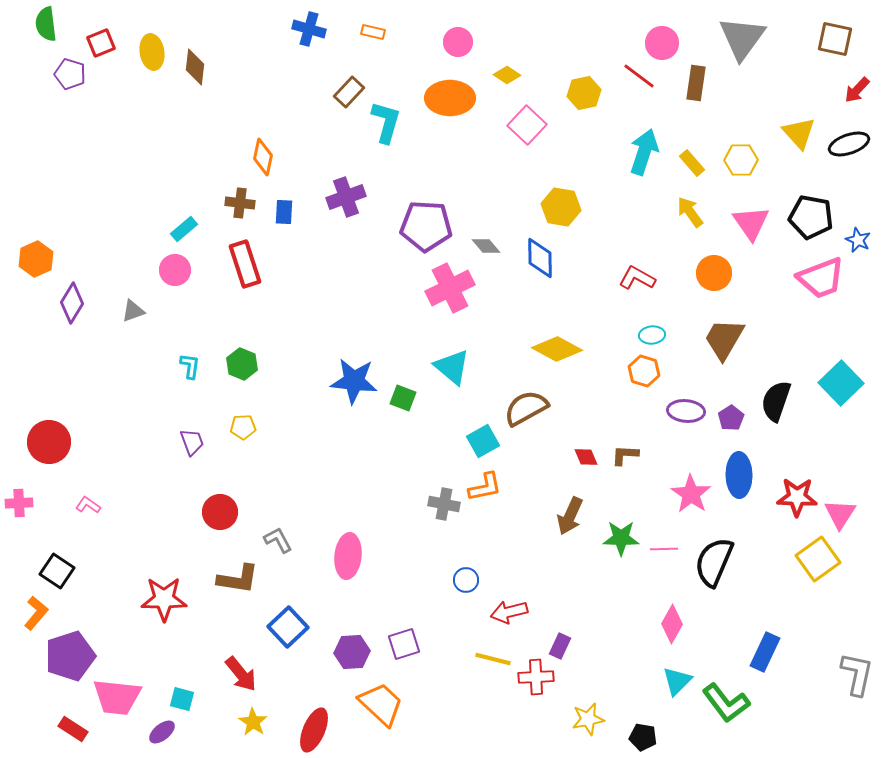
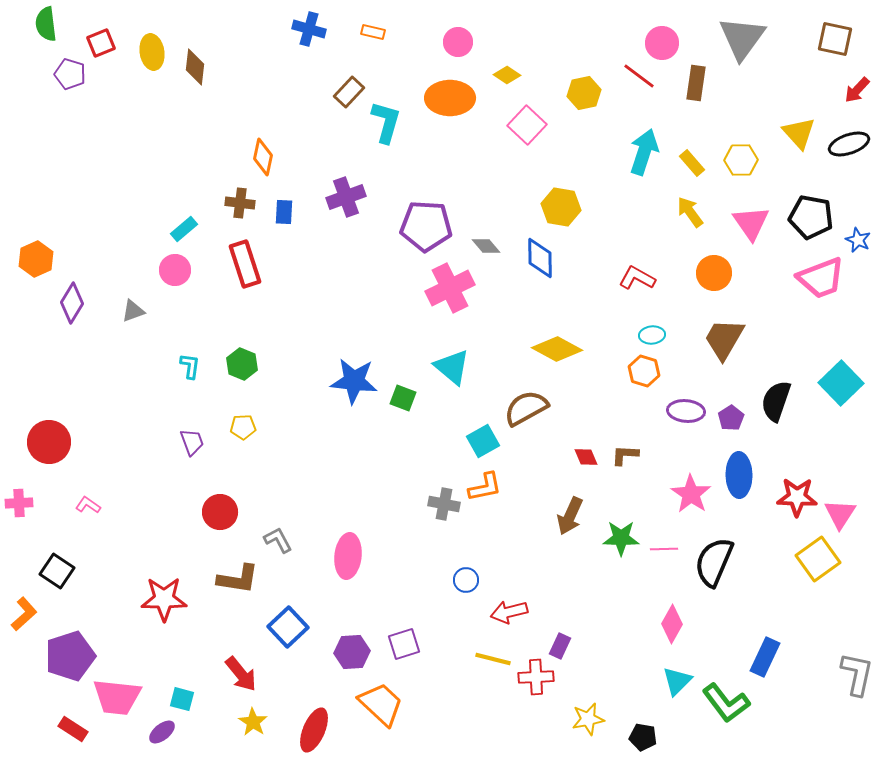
orange L-shape at (36, 613): moved 12 px left, 1 px down; rotated 8 degrees clockwise
blue rectangle at (765, 652): moved 5 px down
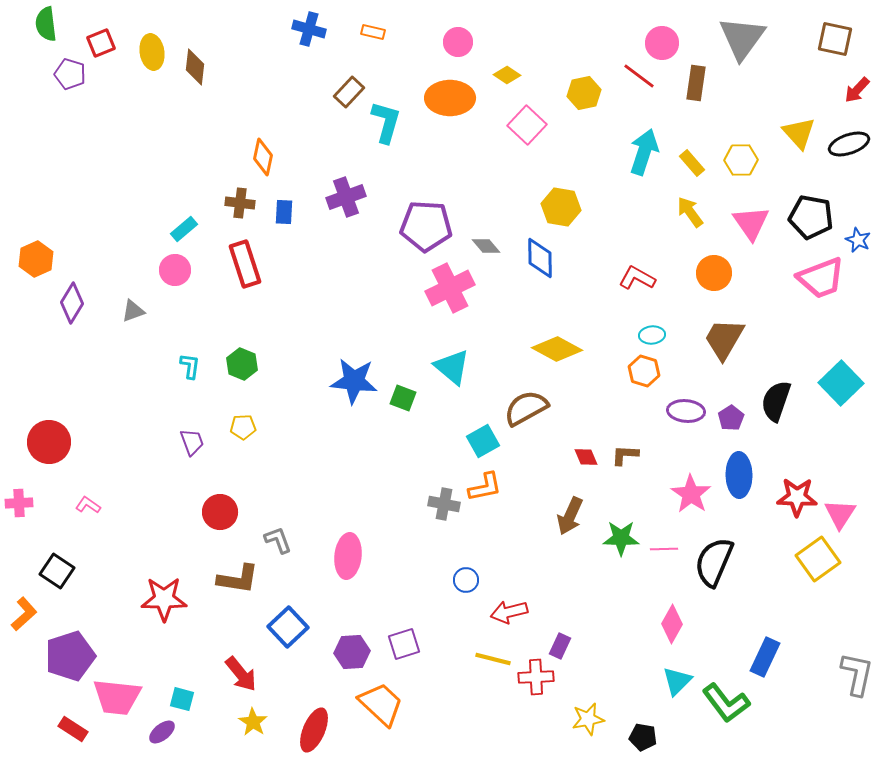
gray L-shape at (278, 540): rotated 8 degrees clockwise
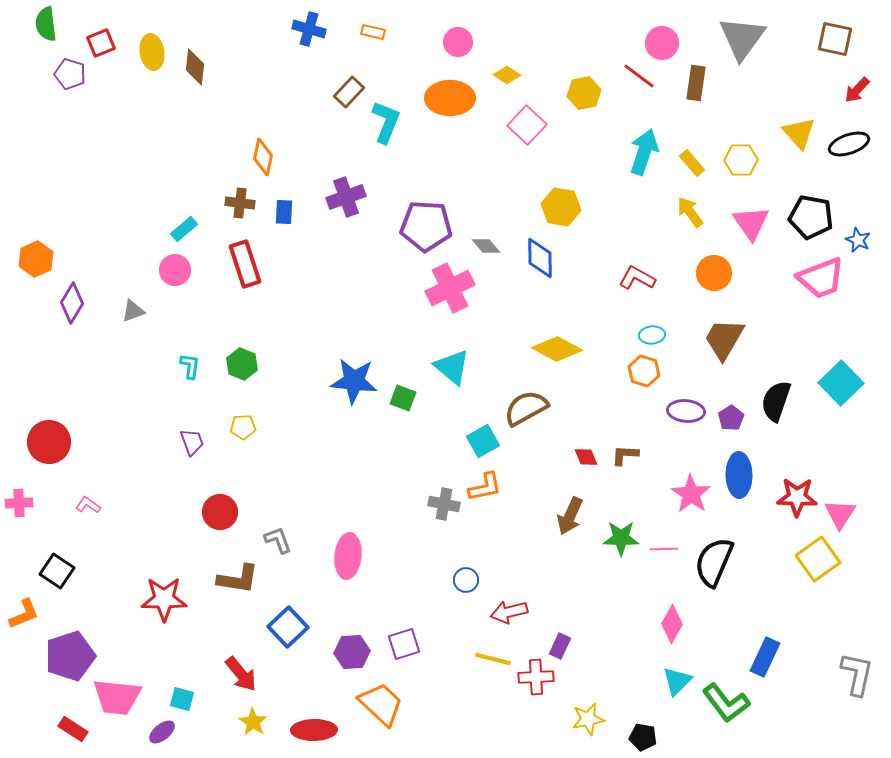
cyan L-shape at (386, 122): rotated 6 degrees clockwise
orange L-shape at (24, 614): rotated 20 degrees clockwise
red ellipse at (314, 730): rotated 66 degrees clockwise
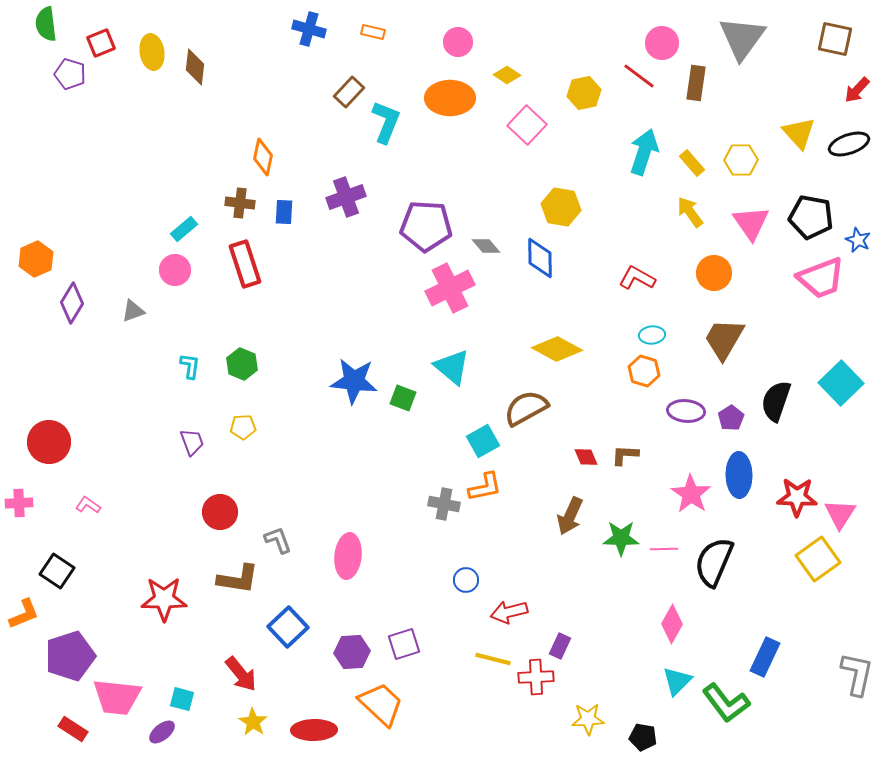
yellow star at (588, 719): rotated 8 degrees clockwise
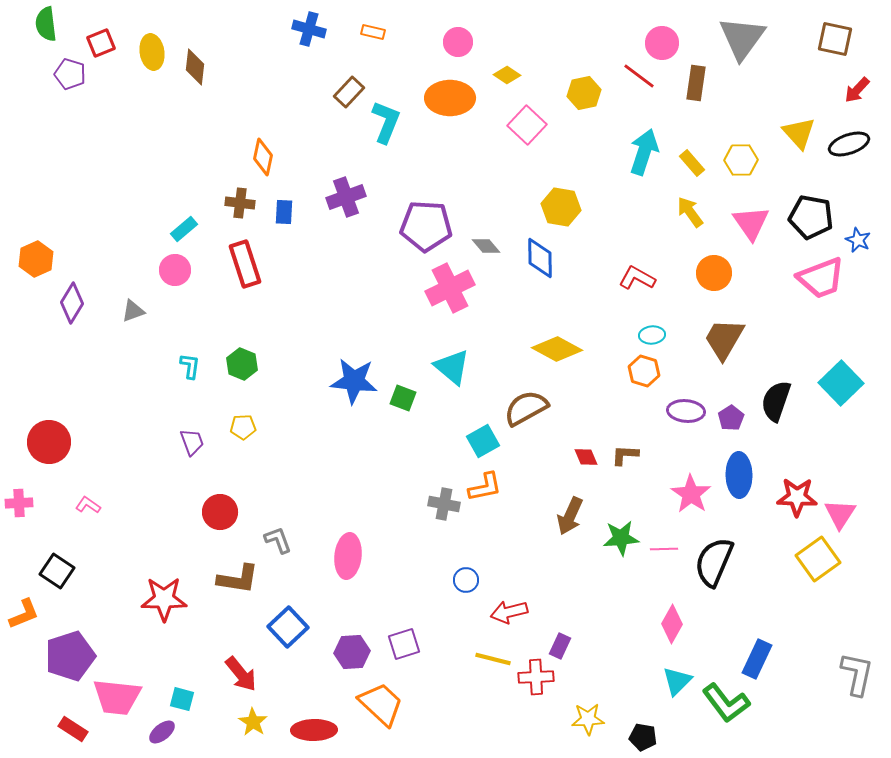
green star at (621, 538): rotated 6 degrees counterclockwise
blue rectangle at (765, 657): moved 8 px left, 2 px down
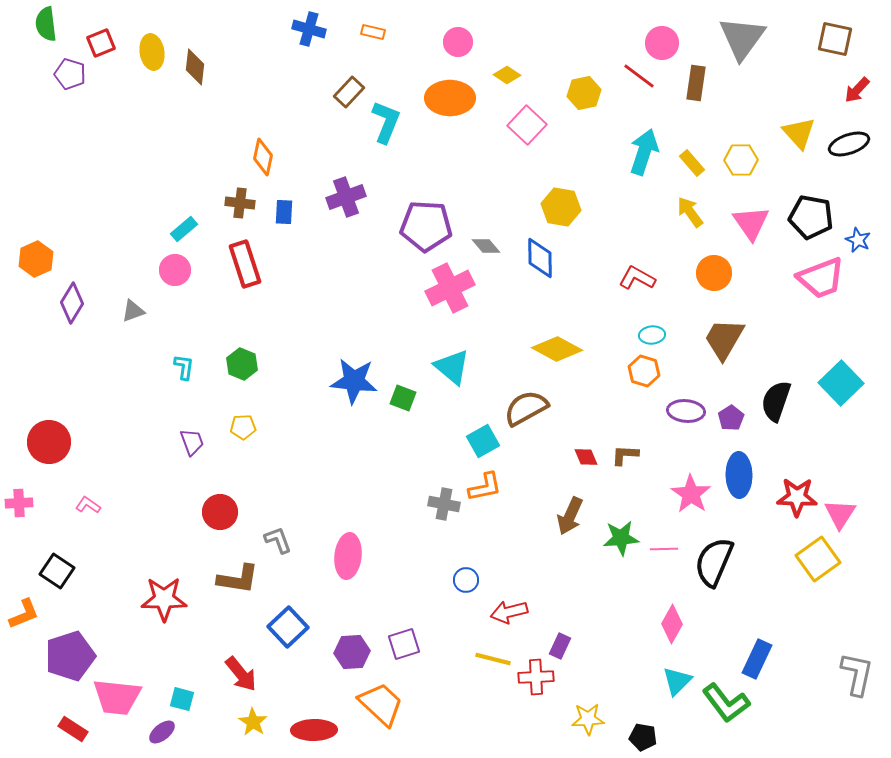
cyan L-shape at (190, 366): moved 6 px left, 1 px down
